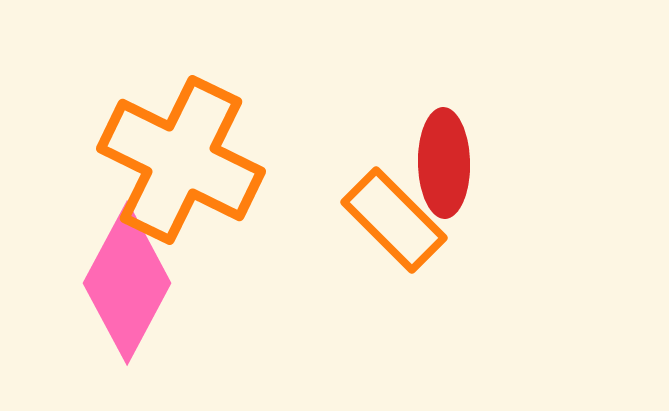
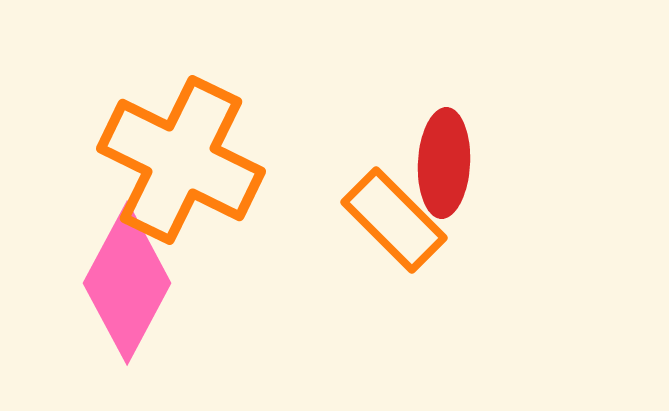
red ellipse: rotated 4 degrees clockwise
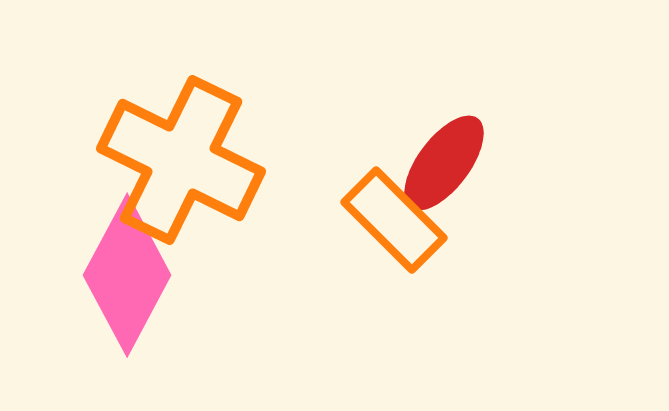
red ellipse: rotated 34 degrees clockwise
pink diamond: moved 8 px up
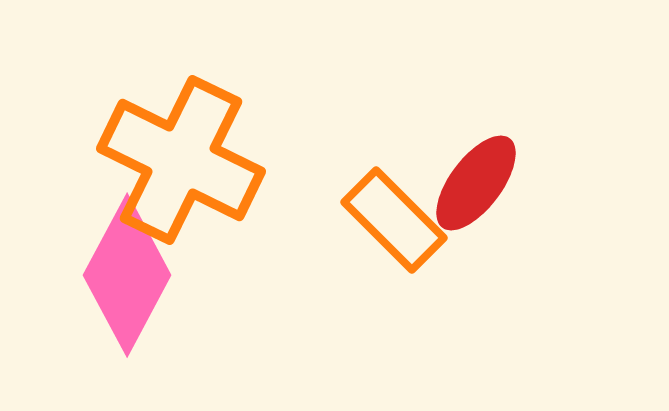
red ellipse: moved 32 px right, 20 px down
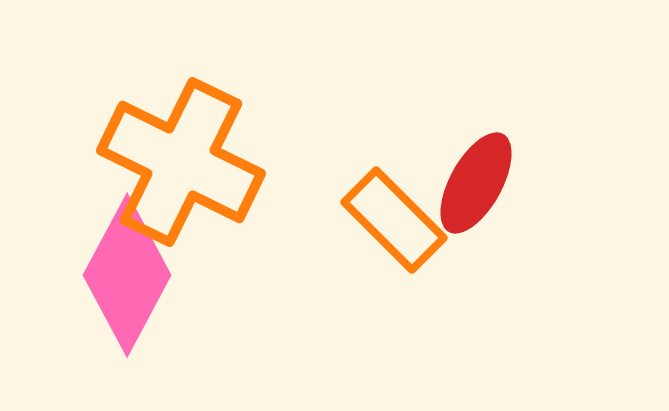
orange cross: moved 2 px down
red ellipse: rotated 8 degrees counterclockwise
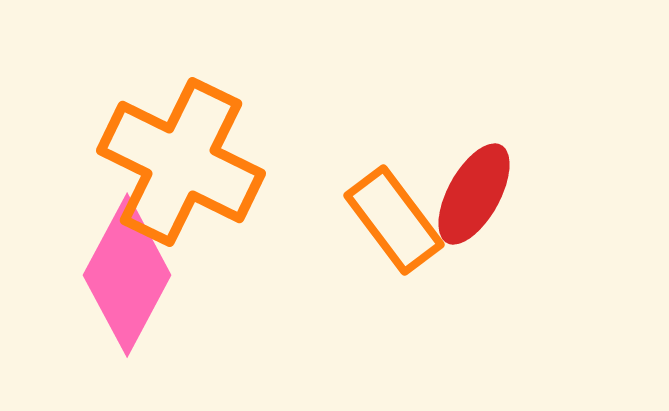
red ellipse: moved 2 px left, 11 px down
orange rectangle: rotated 8 degrees clockwise
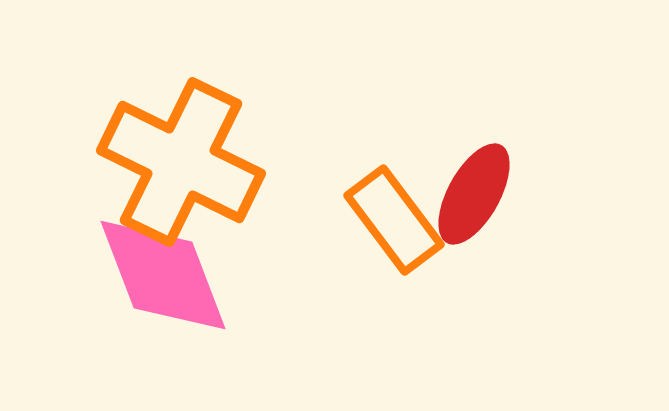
pink diamond: moved 36 px right; rotated 49 degrees counterclockwise
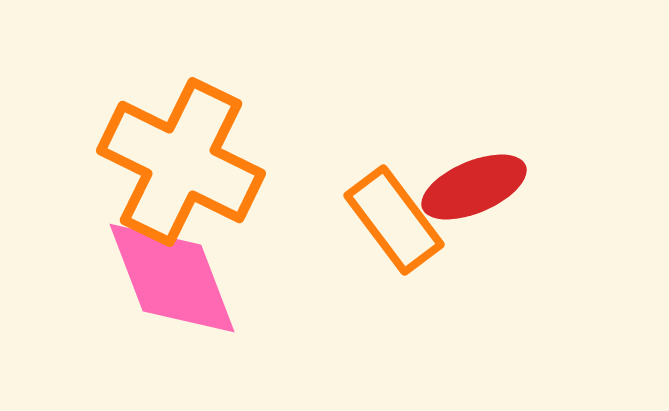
red ellipse: moved 7 px up; rotated 38 degrees clockwise
pink diamond: moved 9 px right, 3 px down
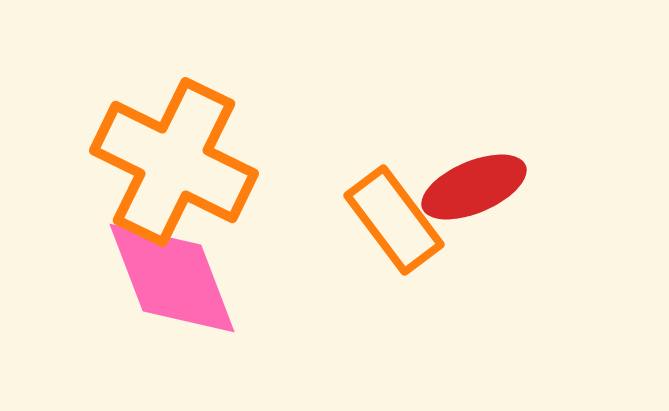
orange cross: moved 7 px left
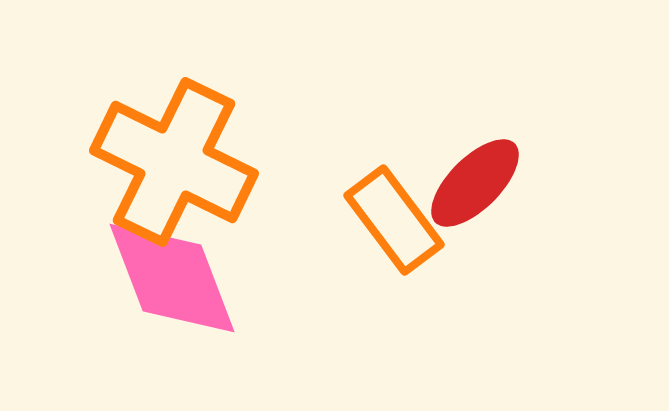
red ellipse: moved 1 px right, 4 px up; rotated 22 degrees counterclockwise
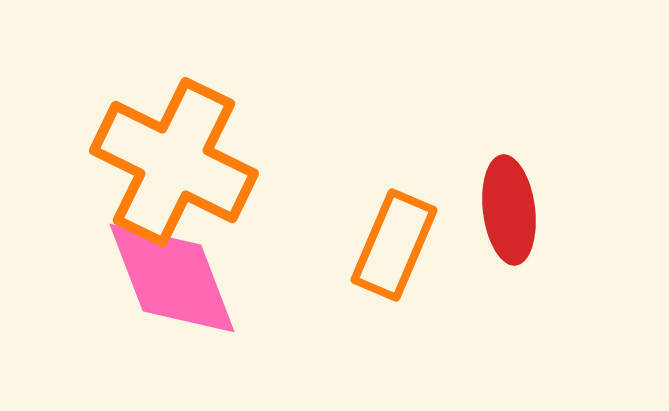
red ellipse: moved 34 px right, 27 px down; rotated 52 degrees counterclockwise
orange rectangle: moved 25 px down; rotated 60 degrees clockwise
